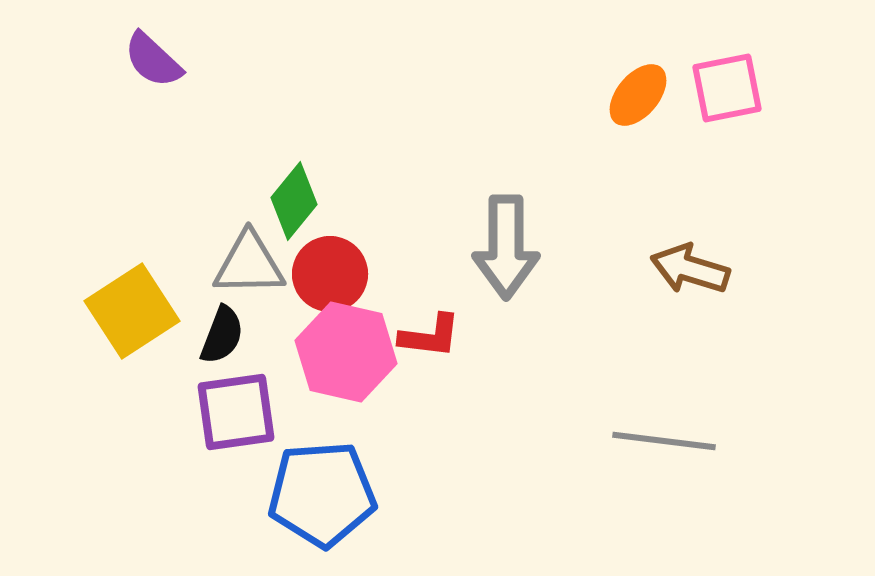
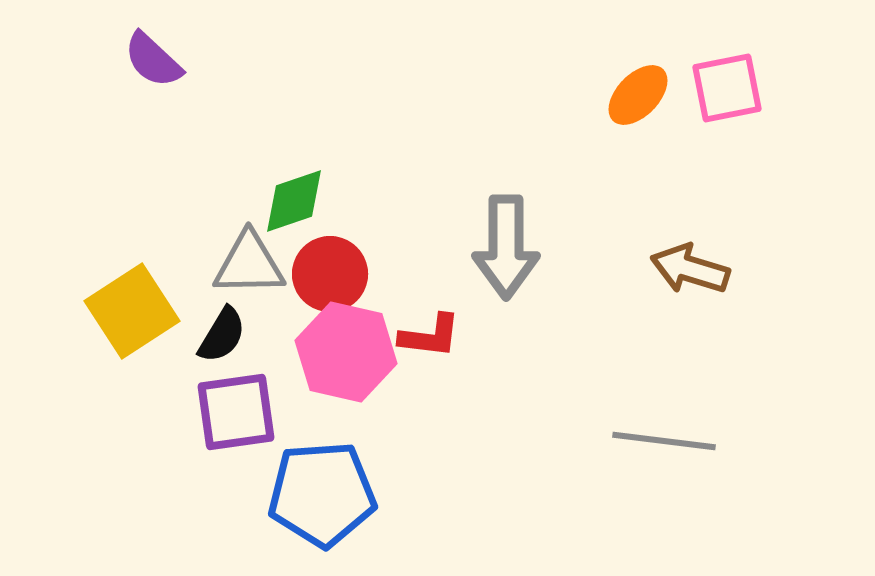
orange ellipse: rotated 4 degrees clockwise
green diamond: rotated 32 degrees clockwise
black semicircle: rotated 10 degrees clockwise
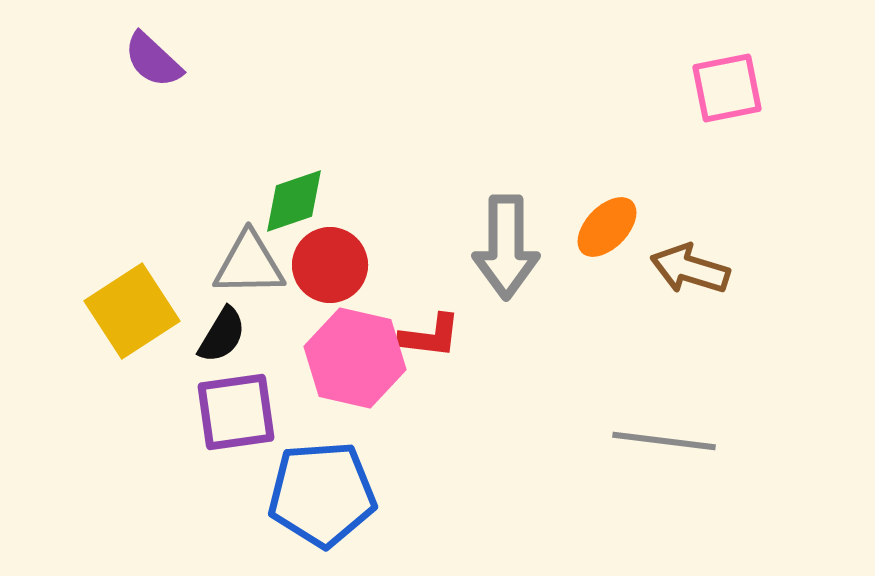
orange ellipse: moved 31 px left, 132 px down
red circle: moved 9 px up
pink hexagon: moved 9 px right, 6 px down
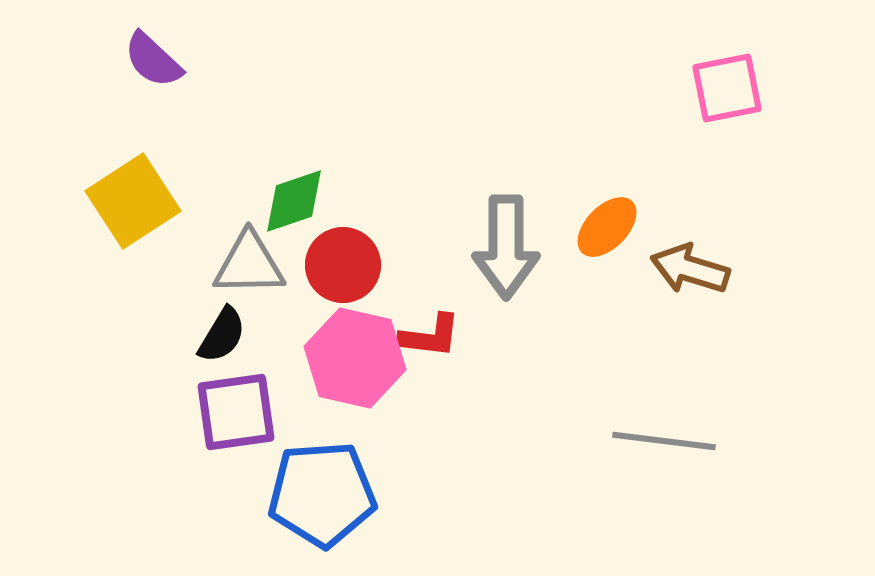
red circle: moved 13 px right
yellow square: moved 1 px right, 110 px up
